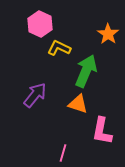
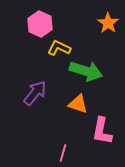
orange star: moved 11 px up
green arrow: rotated 84 degrees clockwise
purple arrow: moved 2 px up
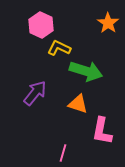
pink hexagon: moved 1 px right, 1 px down
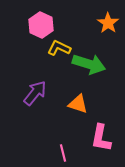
green arrow: moved 3 px right, 7 px up
pink L-shape: moved 1 px left, 7 px down
pink line: rotated 30 degrees counterclockwise
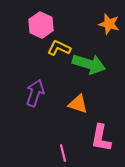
orange star: moved 1 px right, 1 px down; rotated 20 degrees counterclockwise
purple arrow: rotated 20 degrees counterclockwise
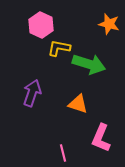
yellow L-shape: rotated 15 degrees counterclockwise
purple arrow: moved 3 px left
pink L-shape: rotated 12 degrees clockwise
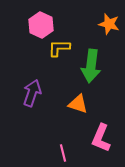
yellow L-shape: rotated 10 degrees counterclockwise
green arrow: moved 2 px right, 2 px down; rotated 80 degrees clockwise
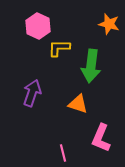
pink hexagon: moved 3 px left, 1 px down
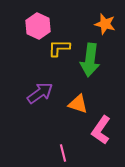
orange star: moved 4 px left
green arrow: moved 1 px left, 6 px up
purple arrow: moved 8 px right; rotated 36 degrees clockwise
pink L-shape: moved 8 px up; rotated 12 degrees clockwise
